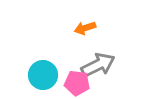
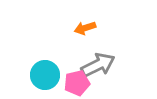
cyan circle: moved 2 px right
pink pentagon: rotated 20 degrees counterclockwise
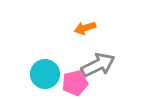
cyan circle: moved 1 px up
pink pentagon: moved 2 px left
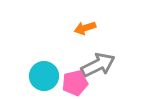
cyan circle: moved 1 px left, 2 px down
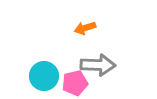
gray arrow: rotated 28 degrees clockwise
